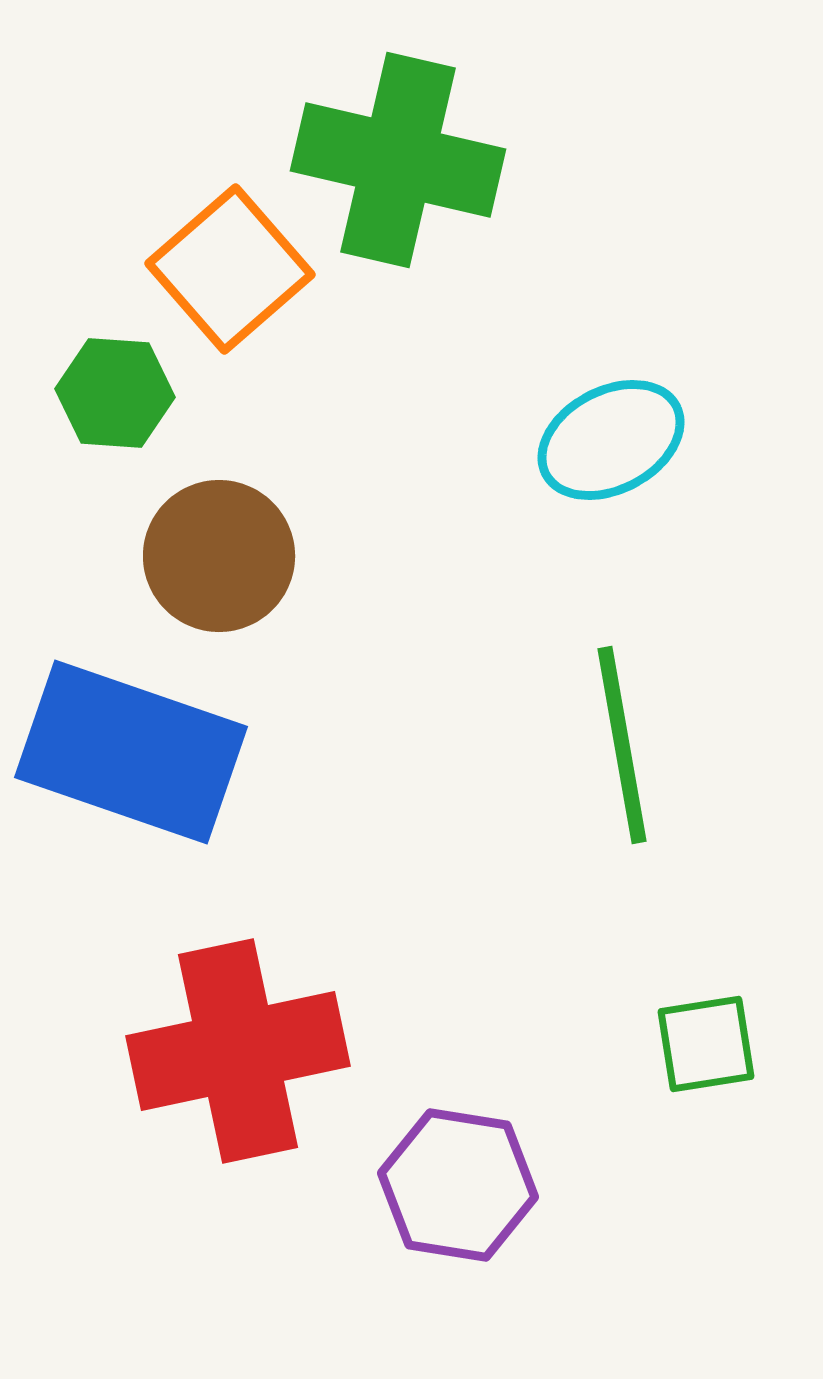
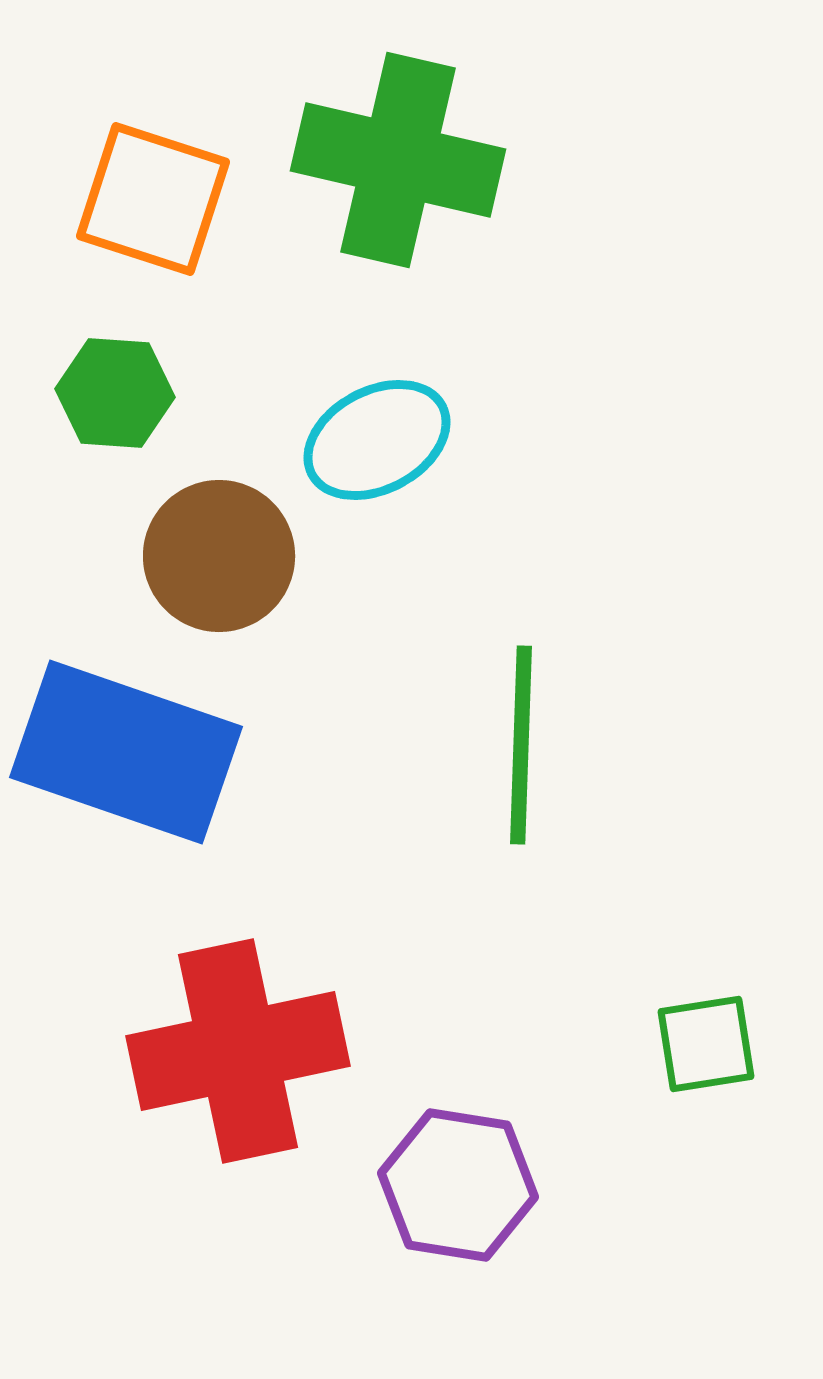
orange square: moved 77 px left, 70 px up; rotated 31 degrees counterclockwise
cyan ellipse: moved 234 px left
green line: moved 101 px left; rotated 12 degrees clockwise
blue rectangle: moved 5 px left
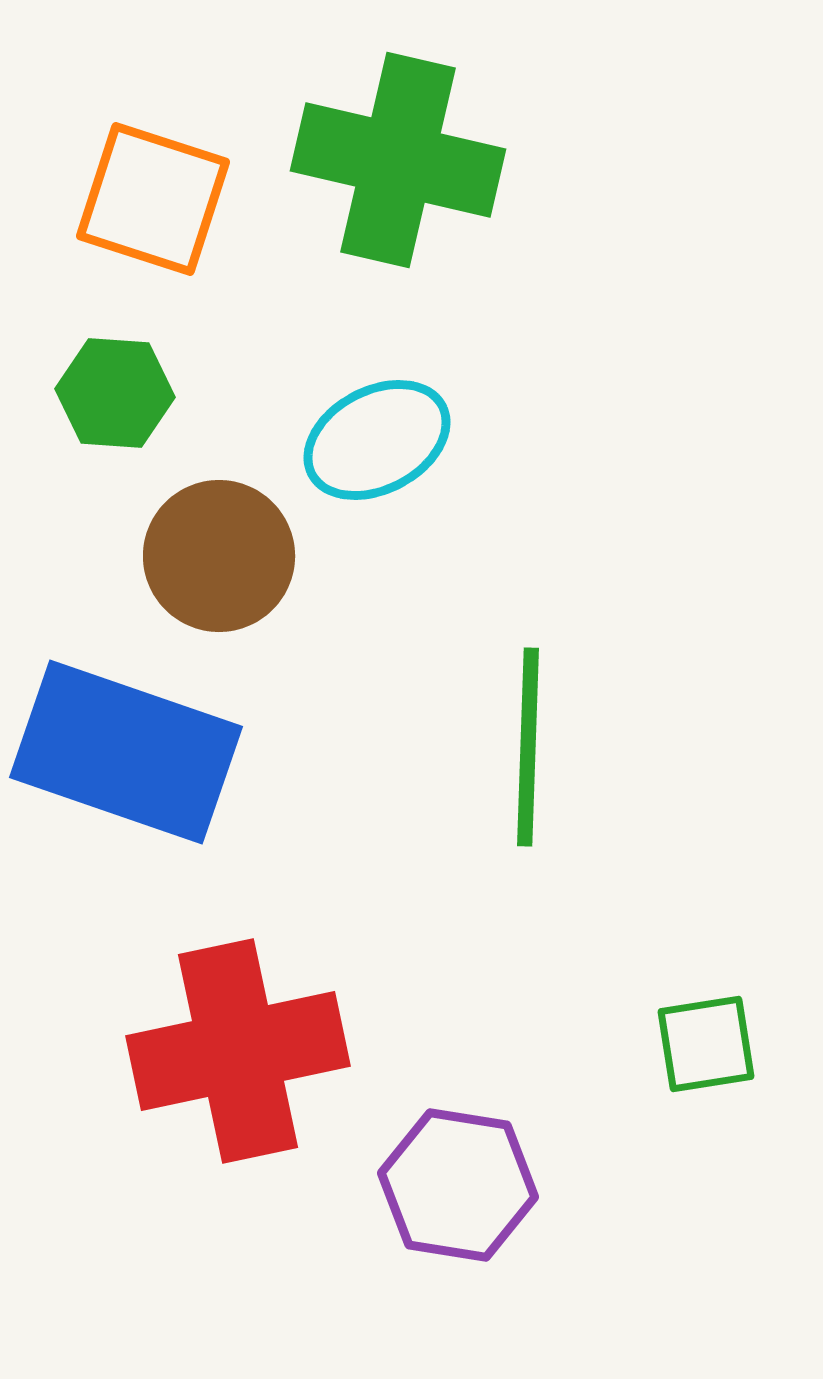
green line: moved 7 px right, 2 px down
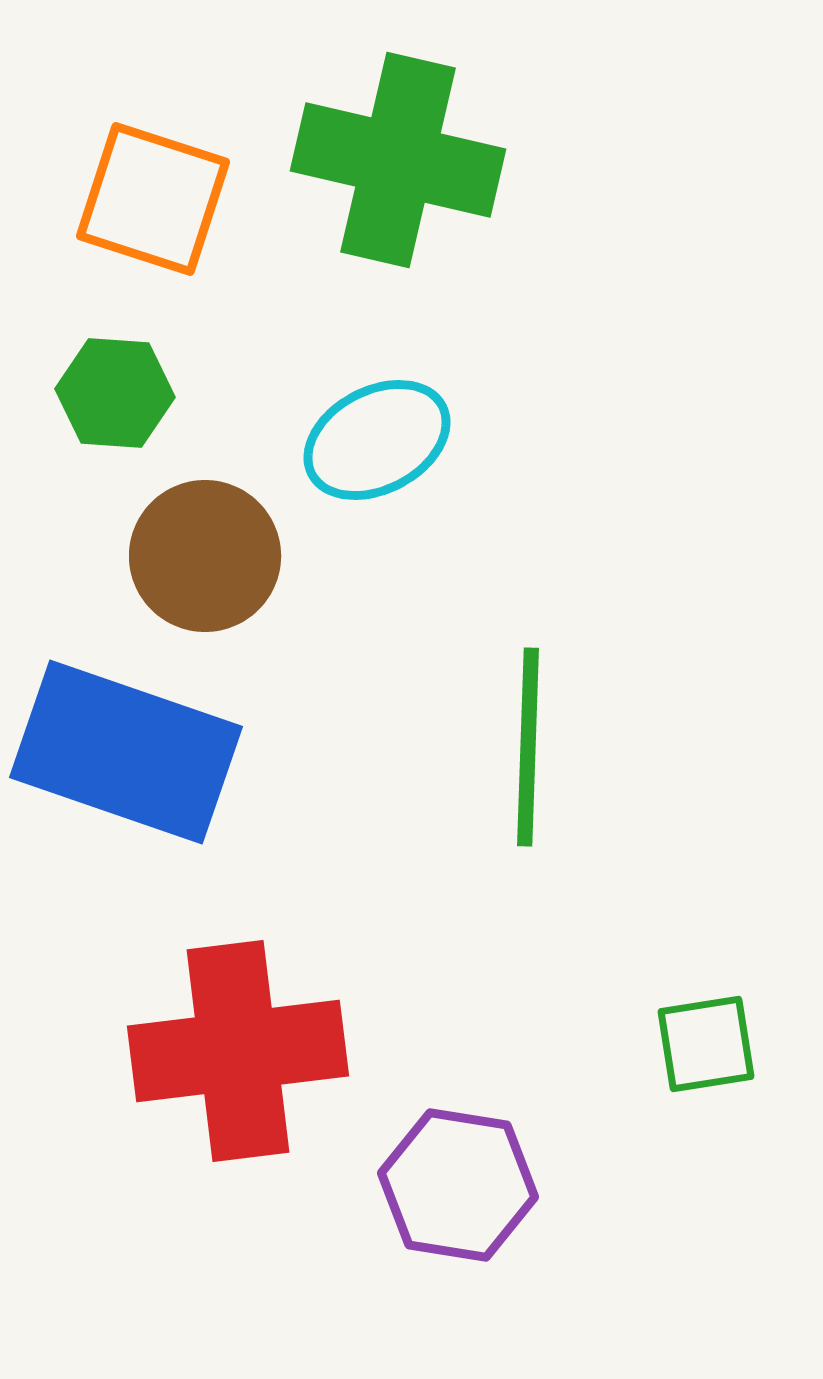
brown circle: moved 14 px left
red cross: rotated 5 degrees clockwise
